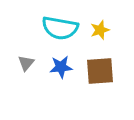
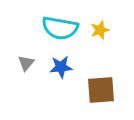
brown square: moved 1 px right, 19 px down
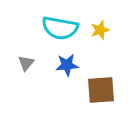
blue star: moved 6 px right, 2 px up
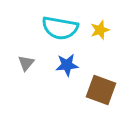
brown square: rotated 24 degrees clockwise
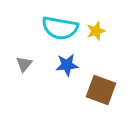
yellow star: moved 4 px left, 1 px down
gray triangle: moved 2 px left, 1 px down
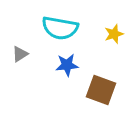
yellow star: moved 18 px right, 3 px down
gray triangle: moved 4 px left, 10 px up; rotated 18 degrees clockwise
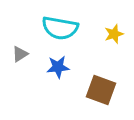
blue star: moved 9 px left, 2 px down
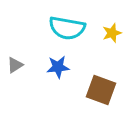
cyan semicircle: moved 7 px right
yellow star: moved 2 px left, 1 px up
gray triangle: moved 5 px left, 11 px down
